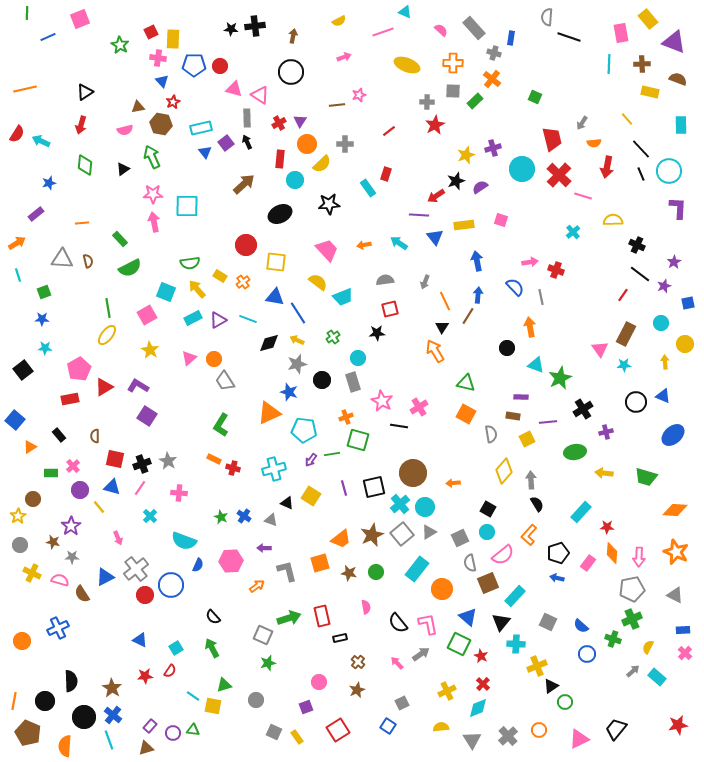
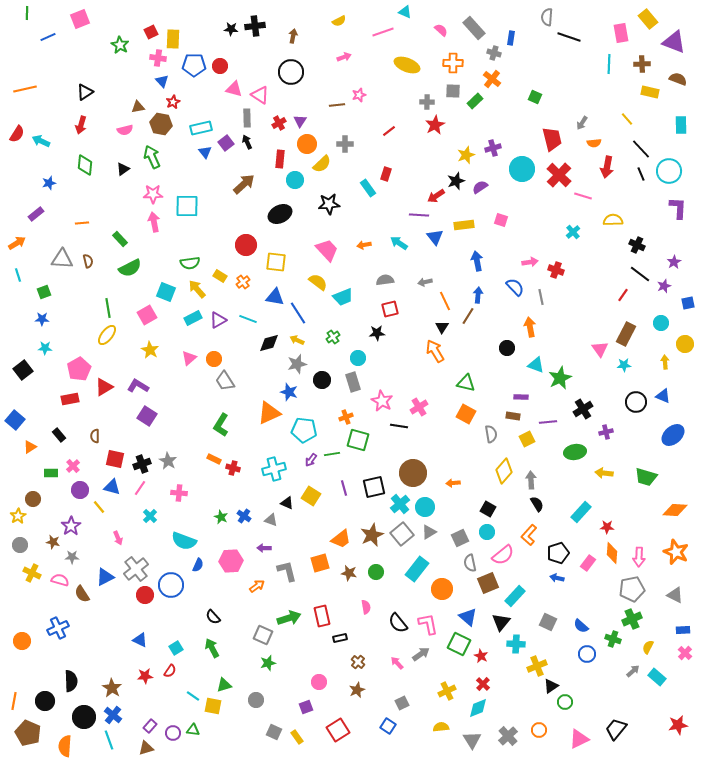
gray arrow at (425, 282): rotated 56 degrees clockwise
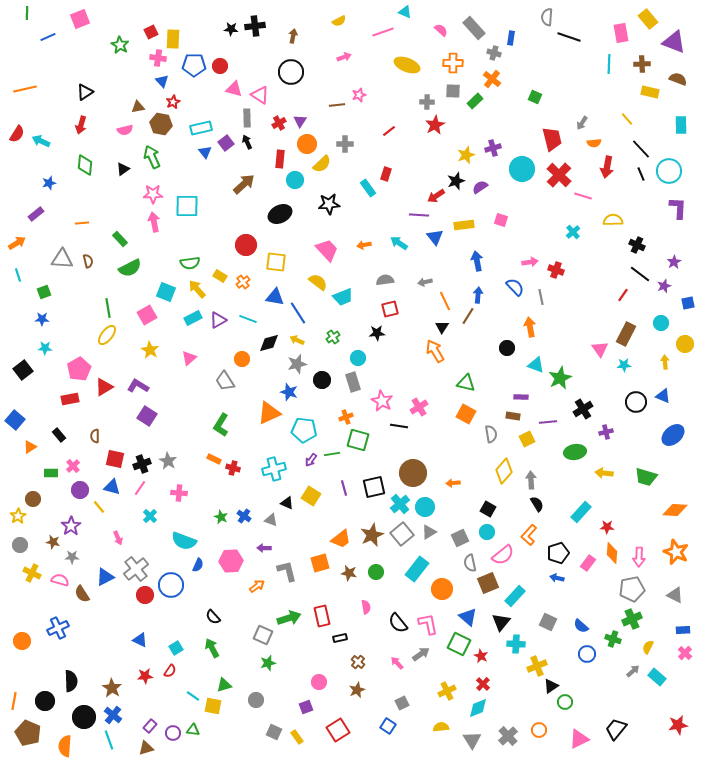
orange circle at (214, 359): moved 28 px right
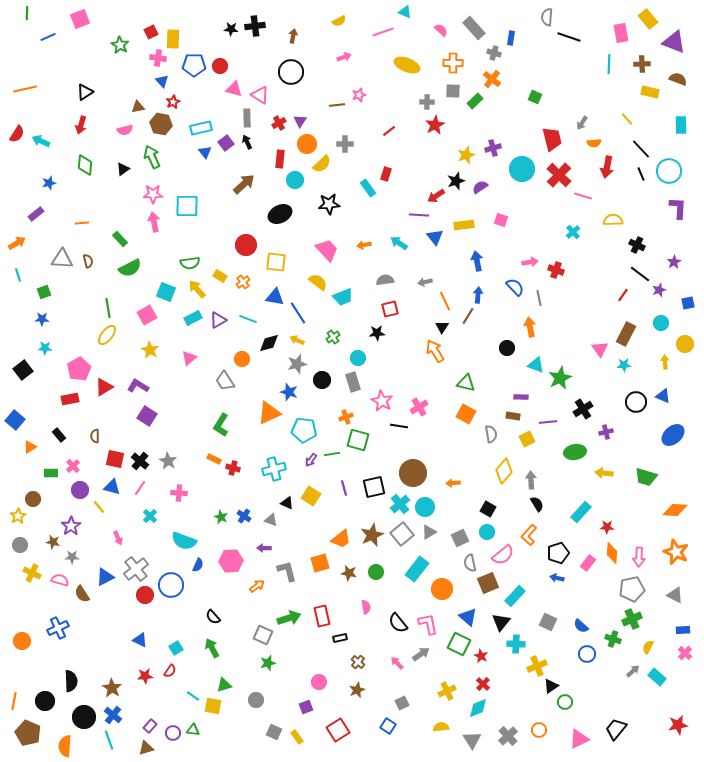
purple star at (664, 286): moved 5 px left, 4 px down
gray line at (541, 297): moved 2 px left, 1 px down
black cross at (142, 464): moved 2 px left, 3 px up; rotated 30 degrees counterclockwise
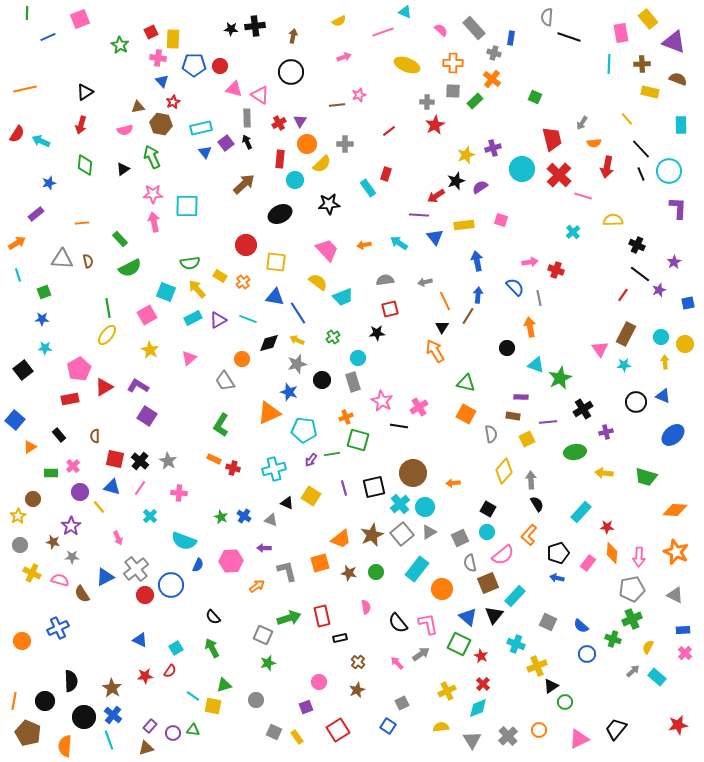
cyan circle at (661, 323): moved 14 px down
purple circle at (80, 490): moved 2 px down
black triangle at (501, 622): moved 7 px left, 7 px up
cyan cross at (516, 644): rotated 18 degrees clockwise
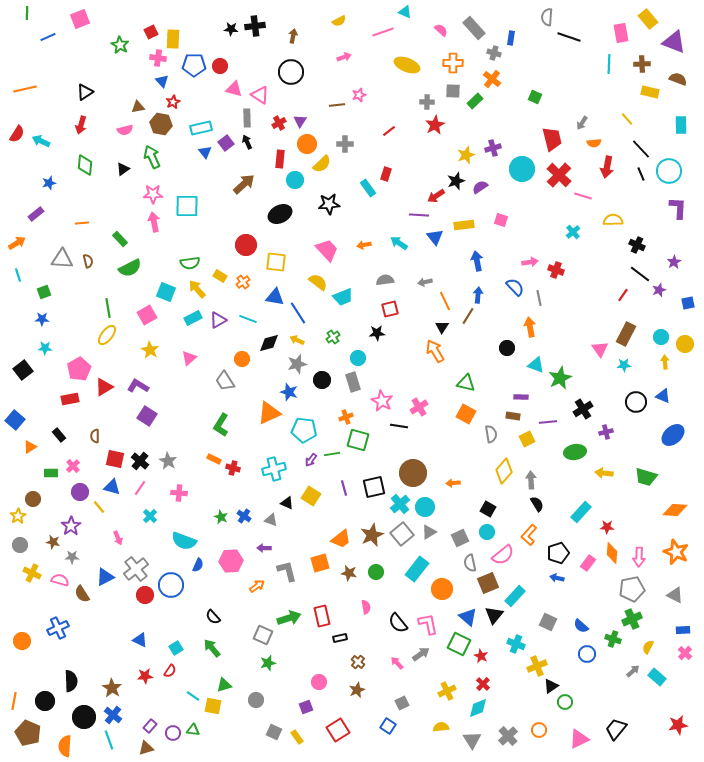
green arrow at (212, 648): rotated 12 degrees counterclockwise
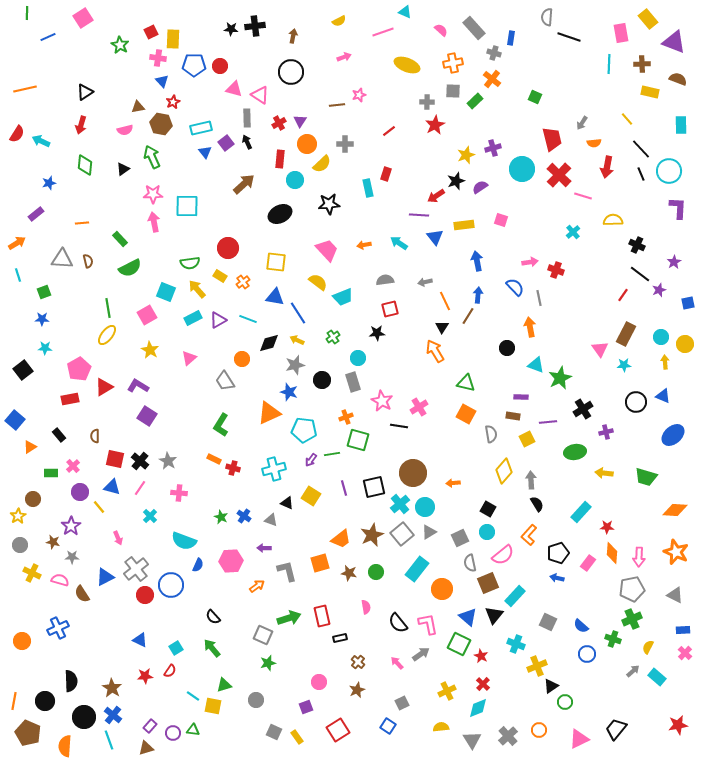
pink square at (80, 19): moved 3 px right, 1 px up; rotated 12 degrees counterclockwise
orange cross at (453, 63): rotated 12 degrees counterclockwise
cyan rectangle at (368, 188): rotated 24 degrees clockwise
red circle at (246, 245): moved 18 px left, 3 px down
gray star at (297, 364): moved 2 px left, 1 px down
